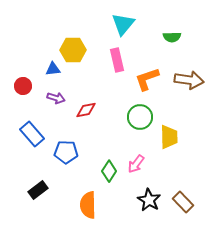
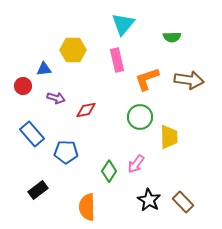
blue triangle: moved 9 px left
orange semicircle: moved 1 px left, 2 px down
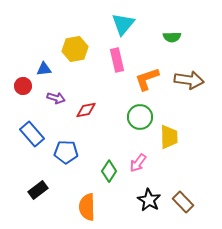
yellow hexagon: moved 2 px right, 1 px up; rotated 10 degrees counterclockwise
pink arrow: moved 2 px right, 1 px up
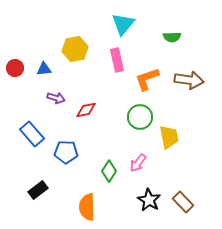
red circle: moved 8 px left, 18 px up
yellow trapezoid: rotated 10 degrees counterclockwise
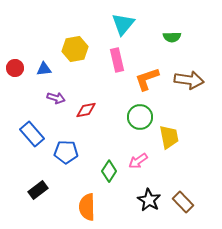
pink arrow: moved 2 px up; rotated 18 degrees clockwise
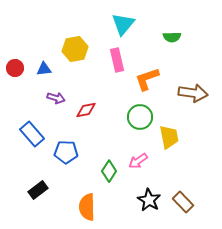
brown arrow: moved 4 px right, 13 px down
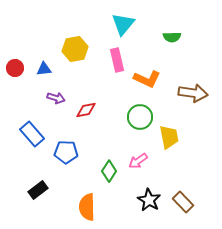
orange L-shape: rotated 136 degrees counterclockwise
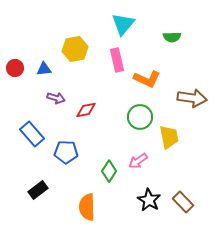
brown arrow: moved 1 px left, 5 px down
